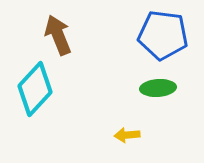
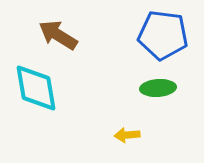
brown arrow: rotated 36 degrees counterclockwise
cyan diamond: moved 1 px right, 1 px up; rotated 52 degrees counterclockwise
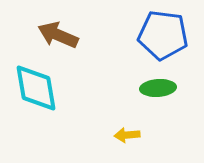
brown arrow: rotated 9 degrees counterclockwise
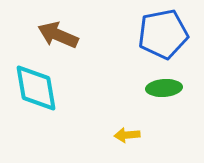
blue pentagon: moved 1 px up; rotated 18 degrees counterclockwise
green ellipse: moved 6 px right
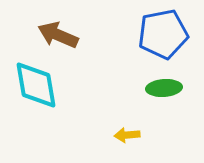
cyan diamond: moved 3 px up
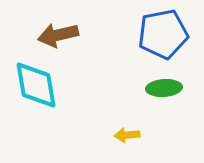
brown arrow: rotated 36 degrees counterclockwise
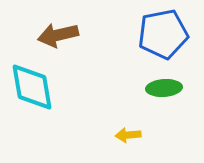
cyan diamond: moved 4 px left, 2 px down
yellow arrow: moved 1 px right
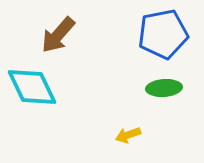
brown arrow: rotated 36 degrees counterclockwise
cyan diamond: rotated 16 degrees counterclockwise
yellow arrow: rotated 15 degrees counterclockwise
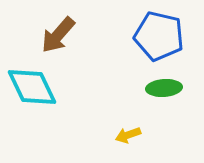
blue pentagon: moved 4 px left, 2 px down; rotated 24 degrees clockwise
